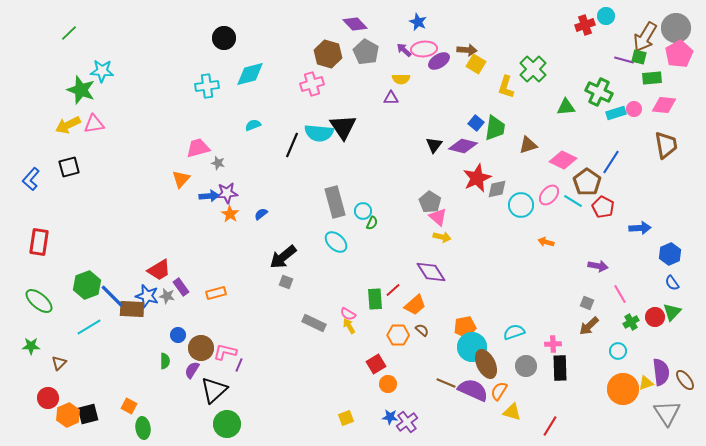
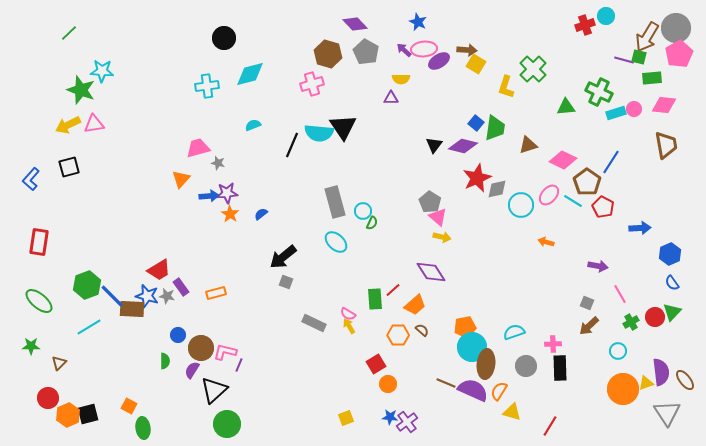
brown arrow at (645, 37): moved 2 px right
brown ellipse at (486, 364): rotated 32 degrees clockwise
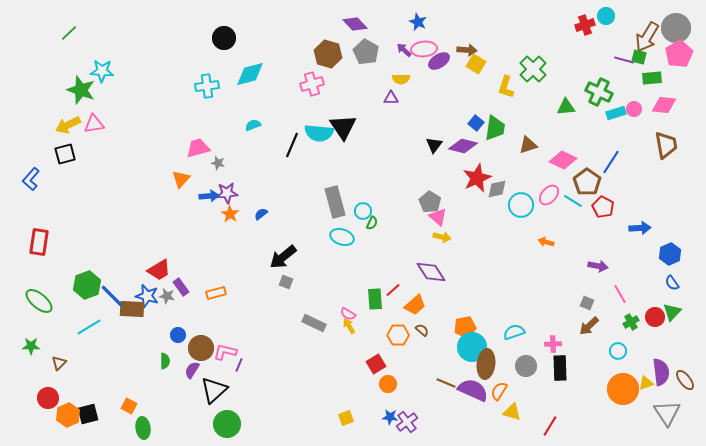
black square at (69, 167): moved 4 px left, 13 px up
cyan ellipse at (336, 242): moved 6 px right, 5 px up; rotated 25 degrees counterclockwise
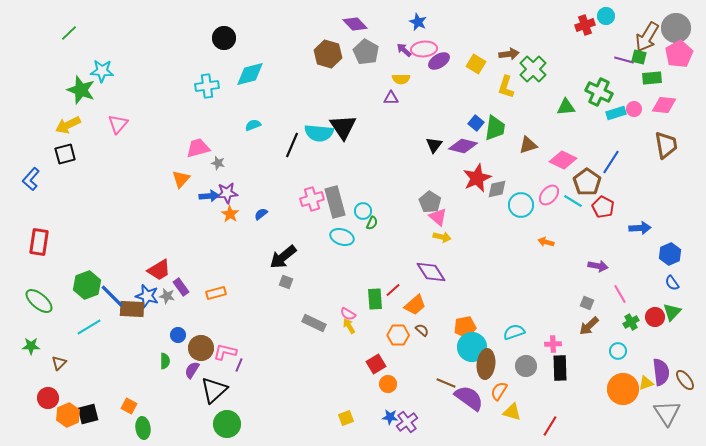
brown arrow at (467, 50): moved 42 px right, 4 px down; rotated 12 degrees counterclockwise
pink cross at (312, 84): moved 115 px down
pink triangle at (94, 124): moved 24 px right; rotated 40 degrees counterclockwise
purple semicircle at (473, 390): moved 4 px left, 8 px down; rotated 12 degrees clockwise
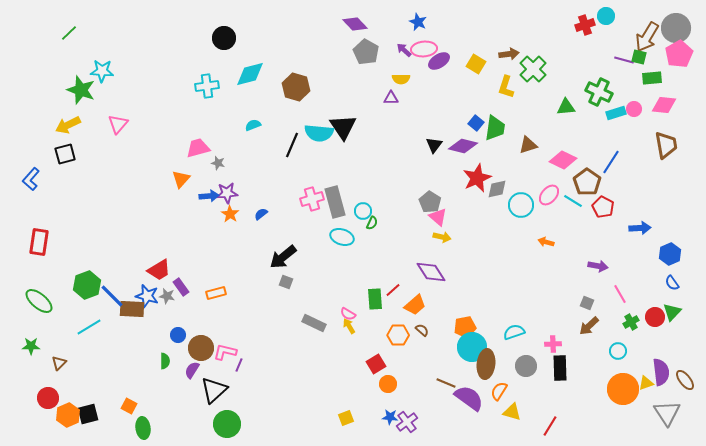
brown hexagon at (328, 54): moved 32 px left, 33 px down
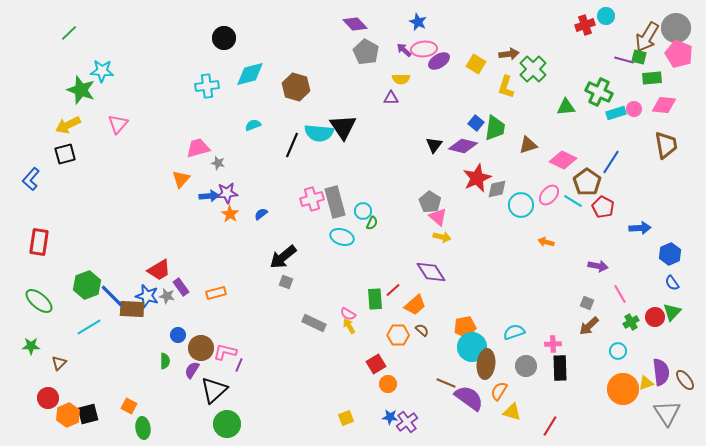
pink pentagon at (679, 54): rotated 20 degrees counterclockwise
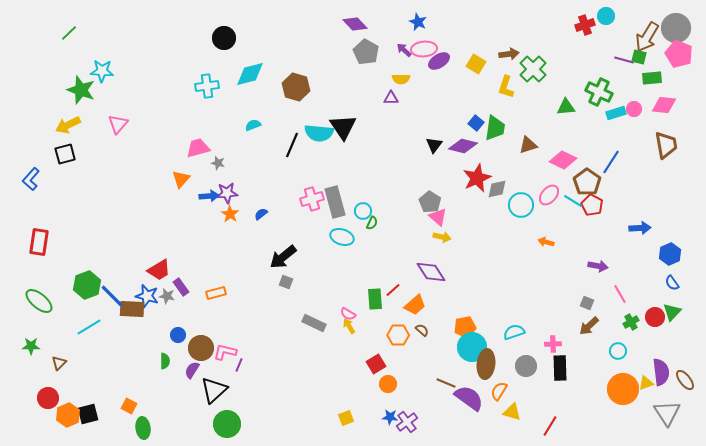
red pentagon at (603, 207): moved 11 px left, 2 px up
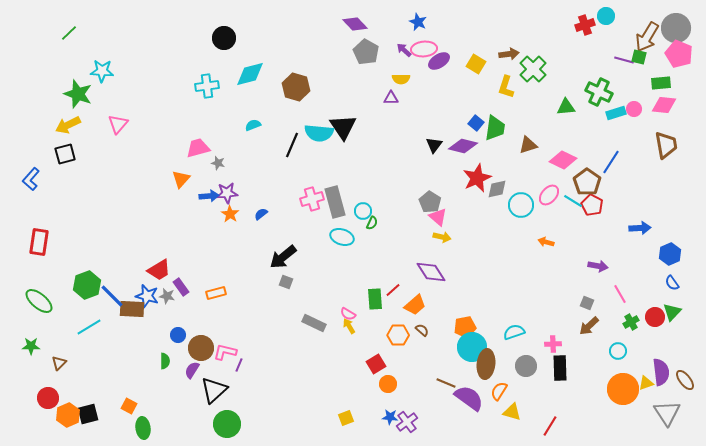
green rectangle at (652, 78): moved 9 px right, 5 px down
green star at (81, 90): moved 3 px left, 4 px down
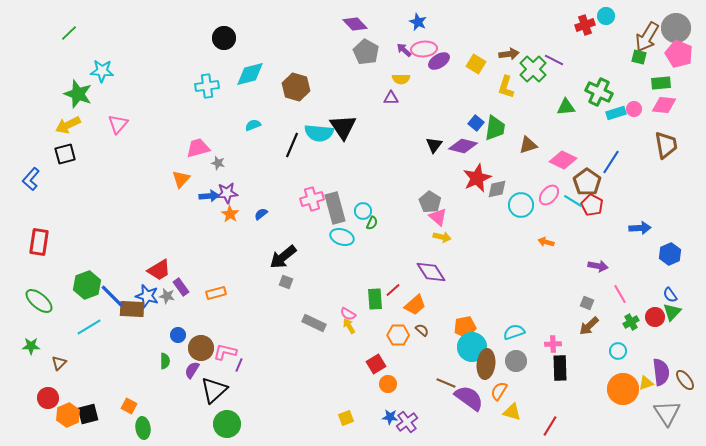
purple line at (624, 60): moved 70 px left; rotated 12 degrees clockwise
gray rectangle at (335, 202): moved 6 px down
blue semicircle at (672, 283): moved 2 px left, 12 px down
gray circle at (526, 366): moved 10 px left, 5 px up
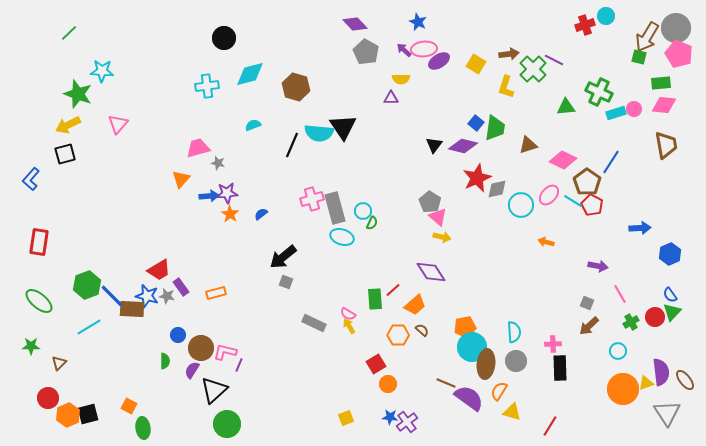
cyan semicircle at (514, 332): rotated 105 degrees clockwise
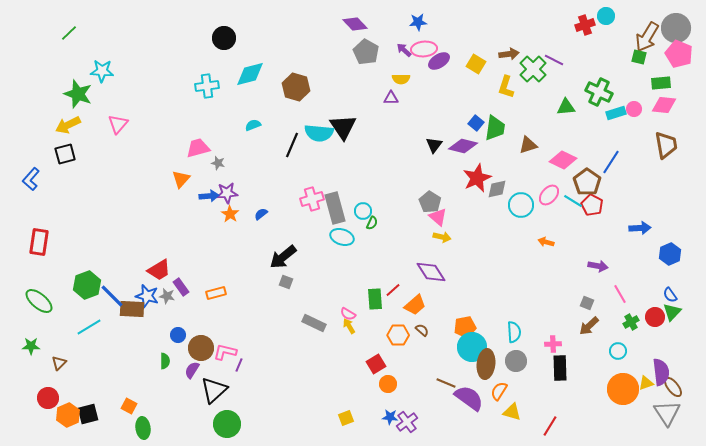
blue star at (418, 22): rotated 30 degrees counterclockwise
brown ellipse at (685, 380): moved 12 px left, 7 px down
